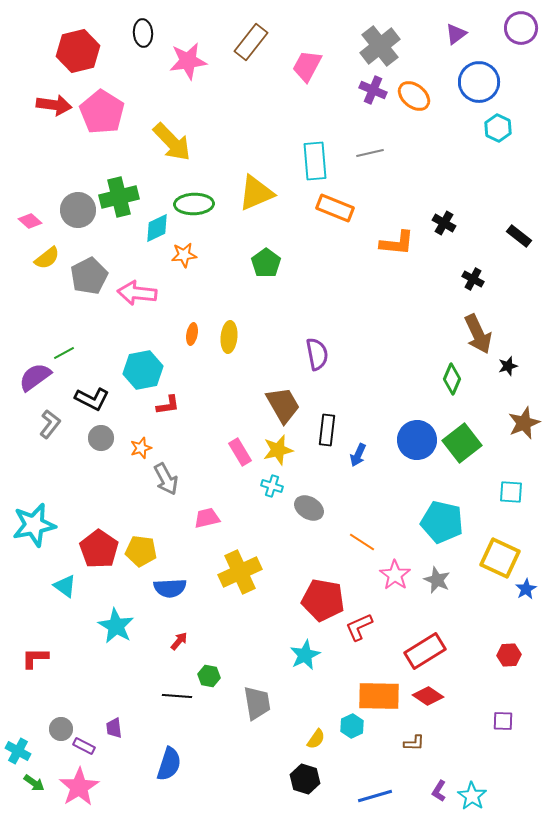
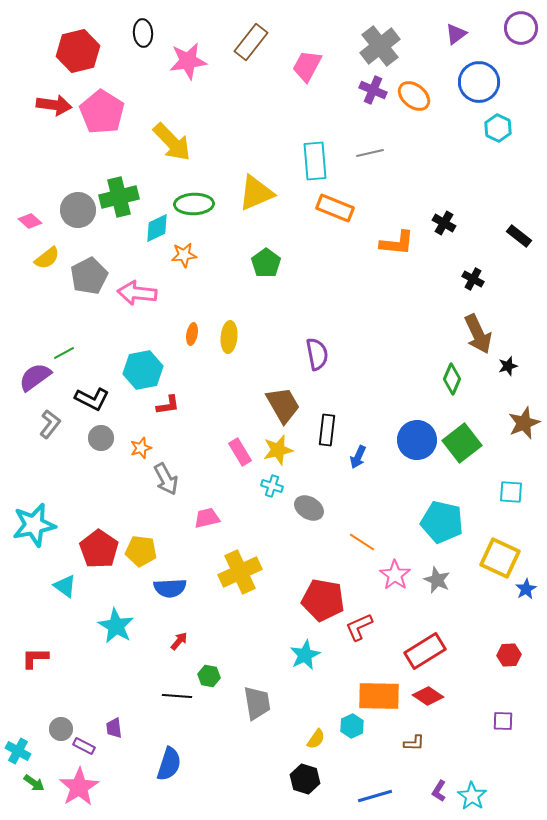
blue arrow at (358, 455): moved 2 px down
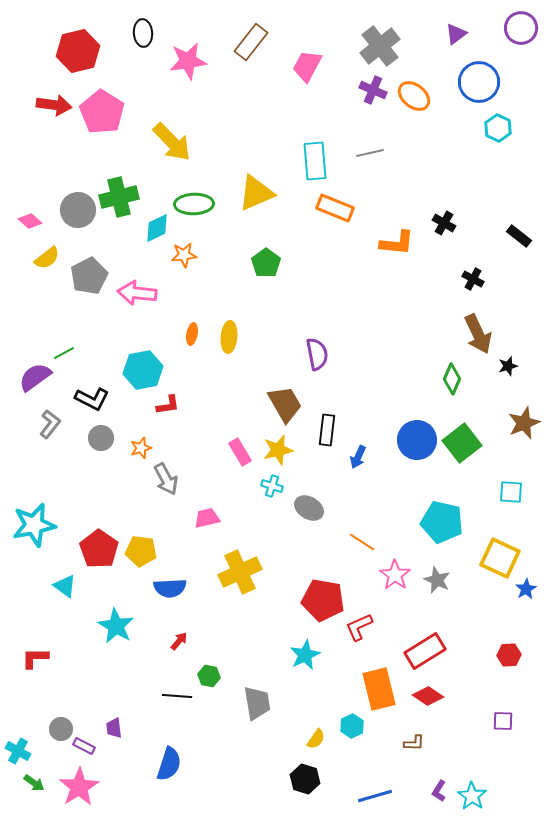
brown trapezoid at (283, 405): moved 2 px right, 1 px up
orange rectangle at (379, 696): moved 7 px up; rotated 75 degrees clockwise
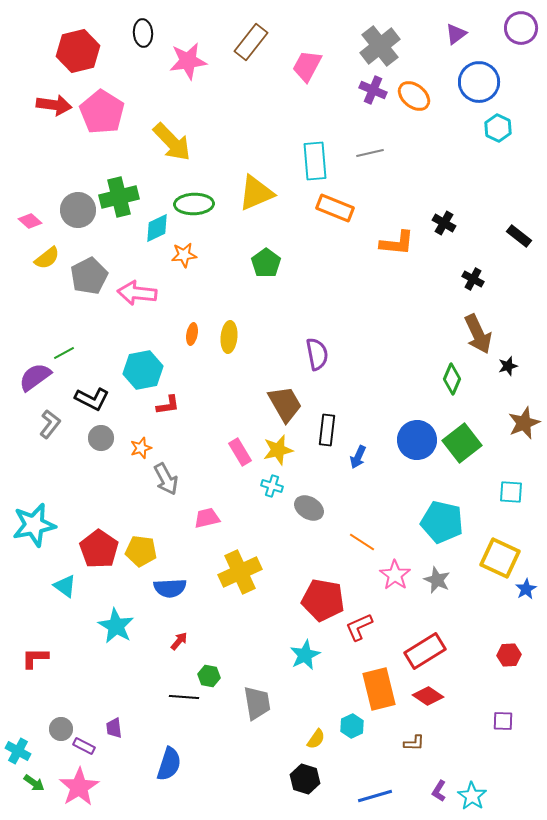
black line at (177, 696): moved 7 px right, 1 px down
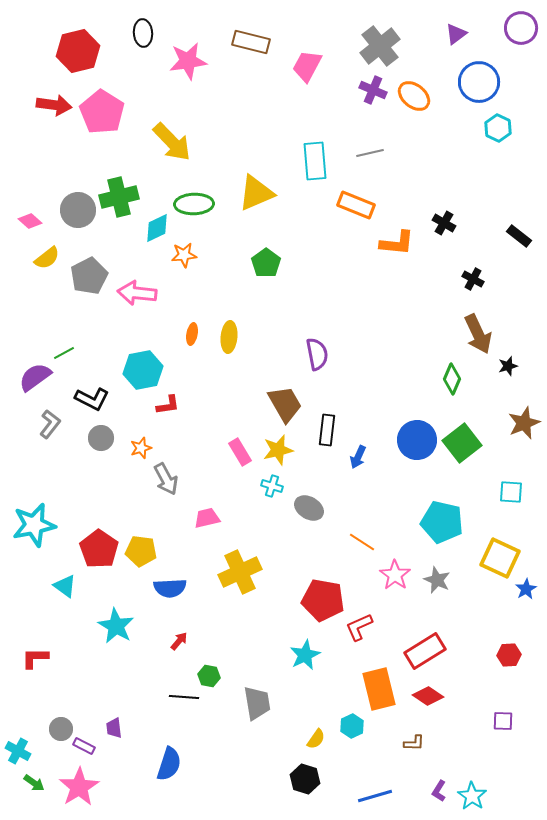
brown rectangle at (251, 42): rotated 66 degrees clockwise
orange rectangle at (335, 208): moved 21 px right, 3 px up
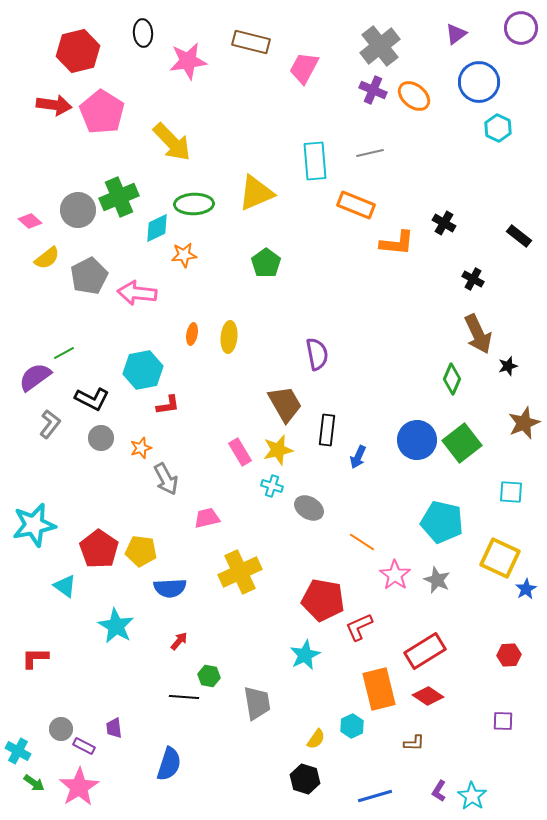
pink trapezoid at (307, 66): moved 3 px left, 2 px down
green cross at (119, 197): rotated 9 degrees counterclockwise
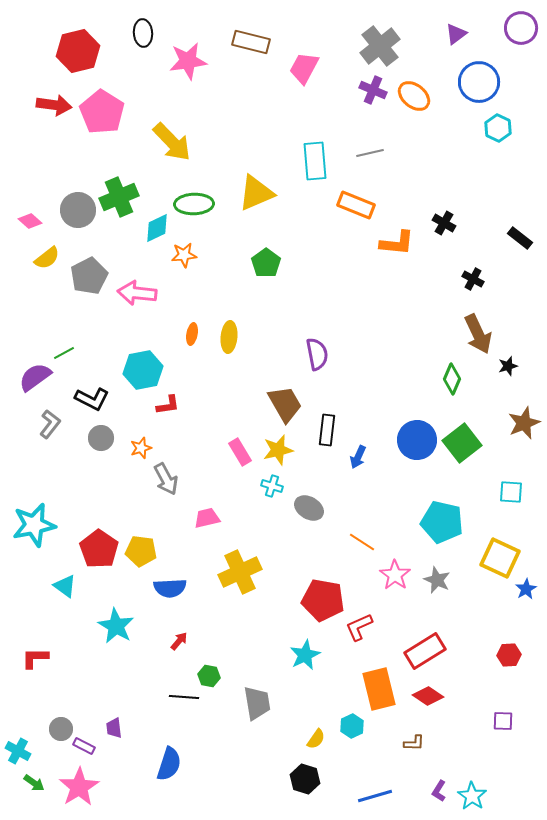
black rectangle at (519, 236): moved 1 px right, 2 px down
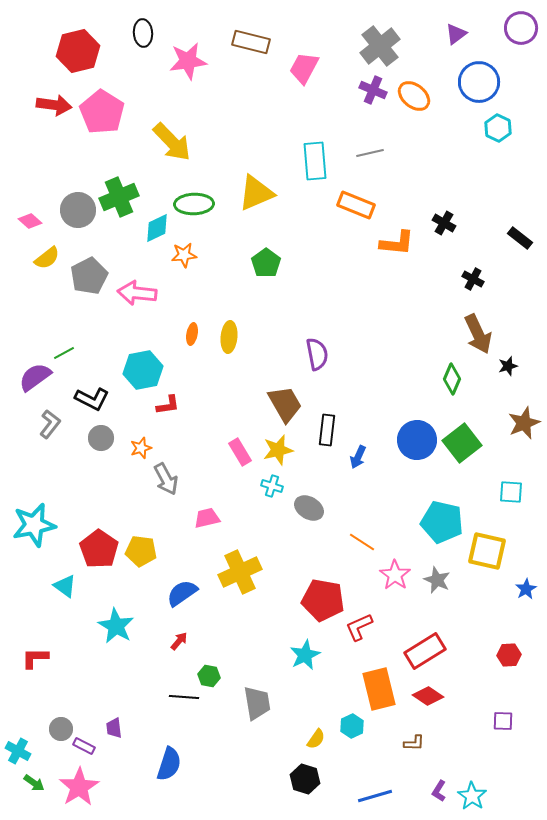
yellow square at (500, 558): moved 13 px left, 7 px up; rotated 12 degrees counterclockwise
blue semicircle at (170, 588): moved 12 px right, 5 px down; rotated 148 degrees clockwise
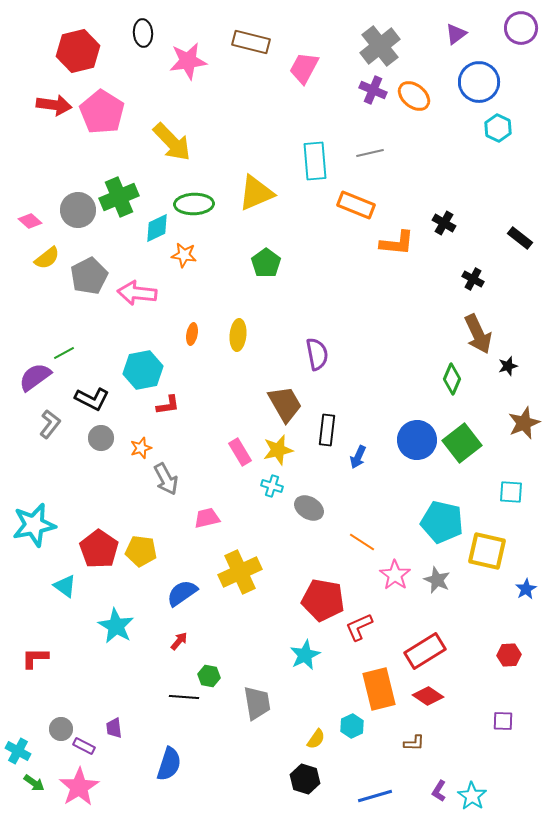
orange star at (184, 255): rotated 15 degrees clockwise
yellow ellipse at (229, 337): moved 9 px right, 2 px up
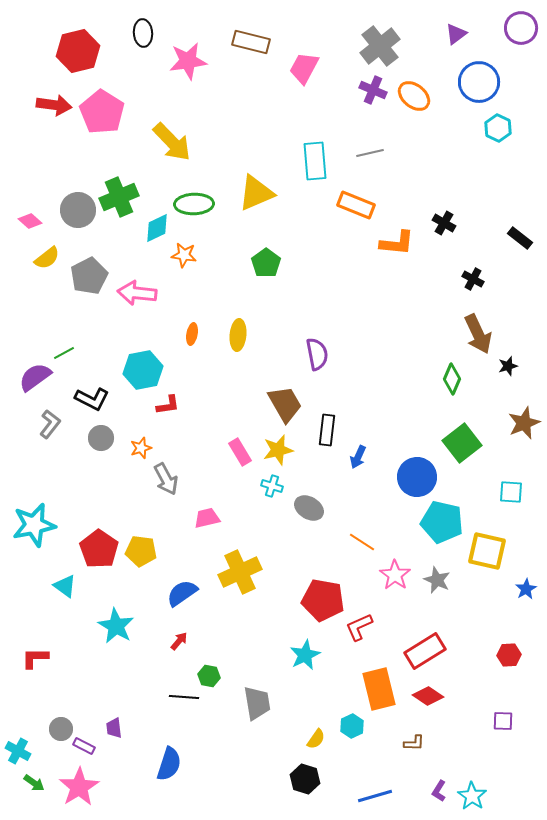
blue circle at (417, 440): moved 37 px down
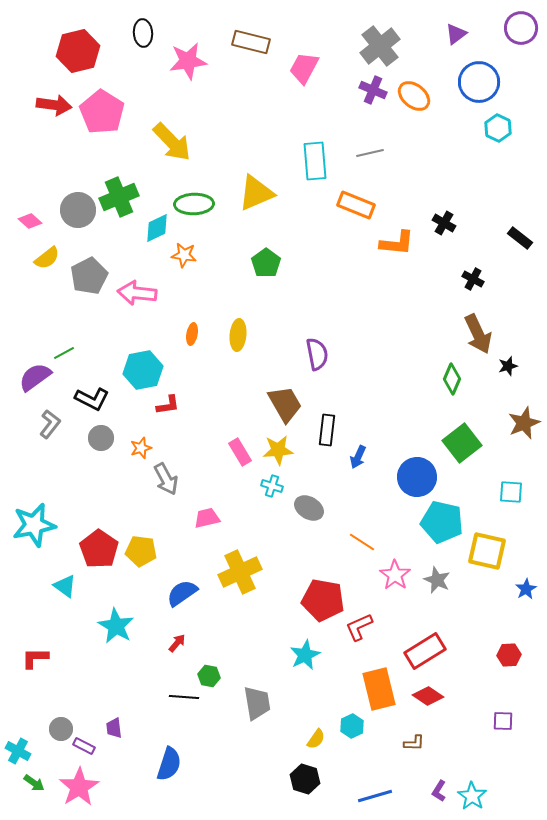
yellow star at (278, 450): rotated 8 degrees clockwise
red arrow at (179, 641): moved 2 px left, 2 px down
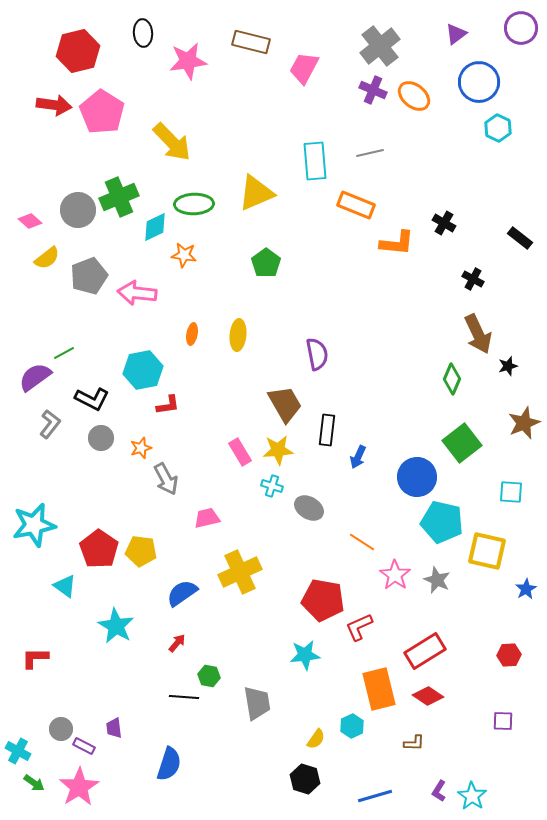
cyan diamond at (157, 228): moved 2 px left, 1 px up
gray pentagon at (89, 276): rotated 6 degrees clockwise
cyan star at (305, 655): rotated 20 degrees clockwise
